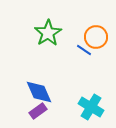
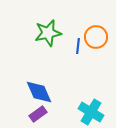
green star: rotated 20 degrees clockwise
blue line: moved 6 px left, 4 px up; rotated 63 degrees clockwise
cyan cross: moved 5 px down
purple rectangle: moved 3 px down
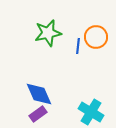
blue diamond: moved 2 px down
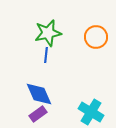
blue line: moved 32 px left, 9 px down
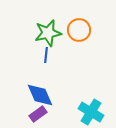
orange circle: moved 17 px left, 7 px up
blue diamond: moved 1 px right, 1 px down
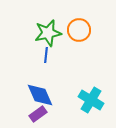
cyan cross: moved 12 px up
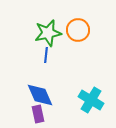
orange circle: moved 1 px left
purple rectangle: rotated 66 degrees counterclockwise
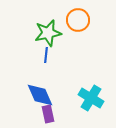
orange circle: moved 10 px up
cyan cross: moved 2 px up
purple rectangle: moved 10 px right
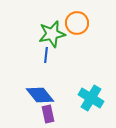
orange circle: moved 1 px left, 3 px down
green star: moved 4 px right, 1 px down
blue diamond: rotated 16 degrees counterclockwise
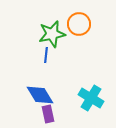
orange circle: moved 2 px right, 1 px down
blue diamond: rotated 8 degrees clockwise
